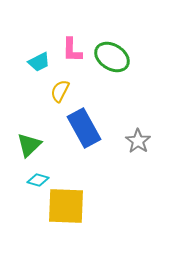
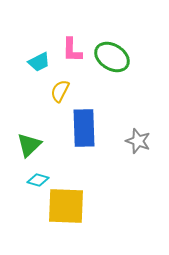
blue rectangle: rotated 27 degrees clockwise
gray star: rotated 15 degrees counterclockwise
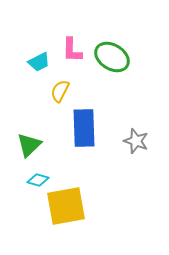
gray star: moved 2 px left
yellow square: rotated 12 degrees counterclockwise
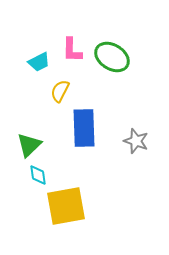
cyan diamond: moved 5 px up; rotated 65 degrees clockwise
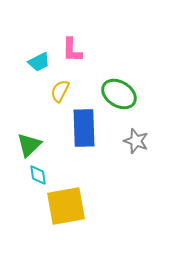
green ellipse: moved 7 px right, 37 px down
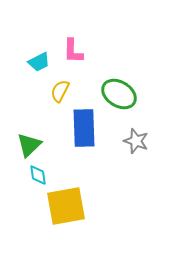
pink L-shape: moved 1 px right, 1 px down
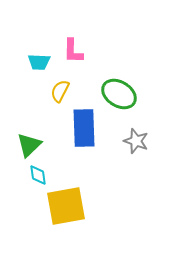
cyan trapezoid: rotated 30 degrees clockwise
